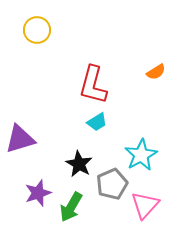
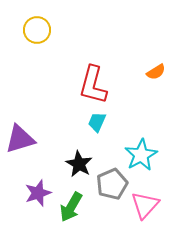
cyan trapezoid: rotated 145 degrees clockwise
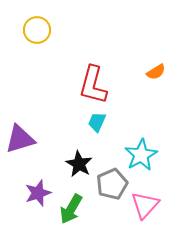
green arrow: moved 2 px down
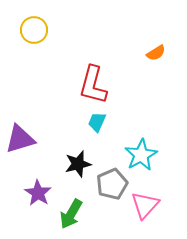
yellow circle: moved 3 px left
orange semicircle: moved 19 px up
black star: moved 1 px left; rotated 28 degrees clockwise
purple star: rotated 20 degrees counterclockwise
green arrow: moved 5 px down
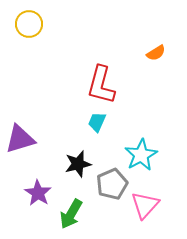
yellow circle: moved 5 px left, 6 px up
red L-shape: moved 8 px right
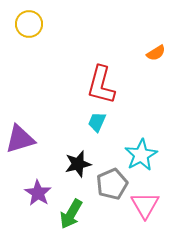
pink triangle: rotated 12 degrees counterclockwise
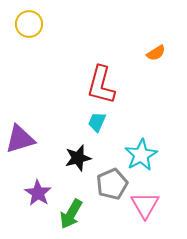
black star: moved 6 px up
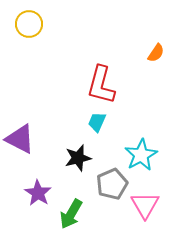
orange semicircle: rotated 24 degrees counterclockwise
purple triangle: rotated 44 degrees clockwise
